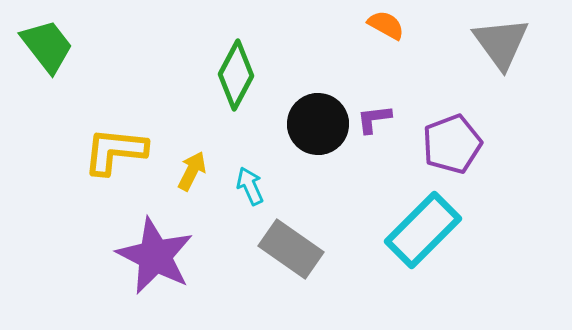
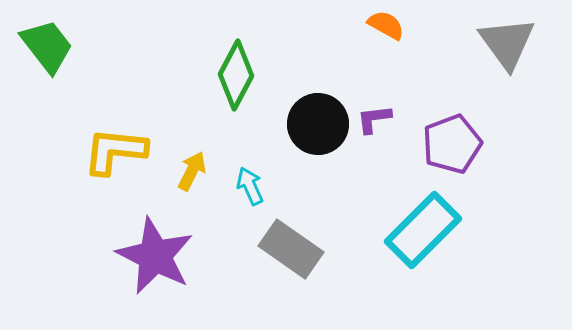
gray triangle: moved 6 px right
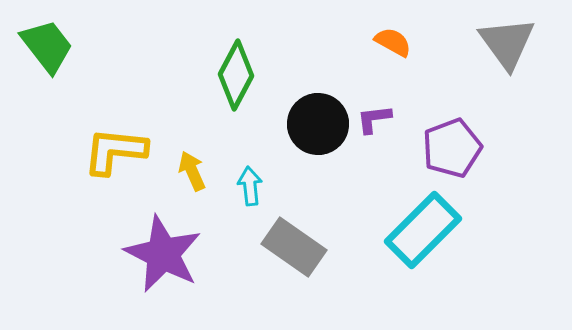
orange semicircle: moved 7 px right, 17 px down
purple pentagon: moved 4 px down
yellow arrow: rotated 51 degrees counterclockwise
cyan arrow: rotated 18 degrees clockwise
gray rectangle: moved 3 px right, 2 px up
purple star: moved 8 px right, 2 px up
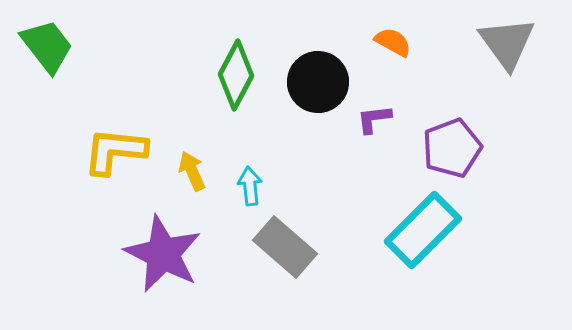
black circle: moved 42 px up
gray rectangle: moved 9 px left; rotated 6 degrees clockwise
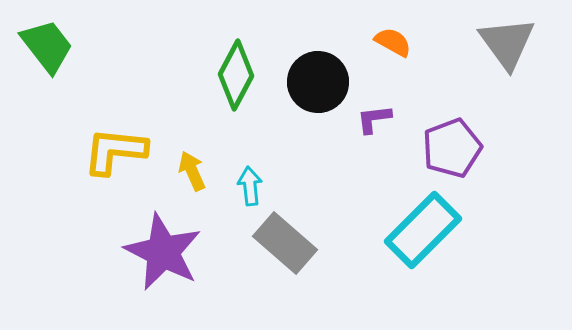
gray rectangle: moved 4 px up
purple star: moved 2 px up
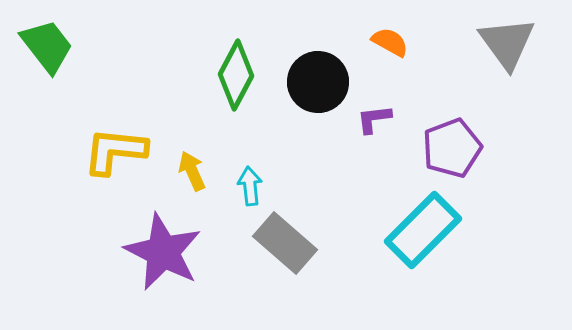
orange semicircle: moved 3 px left
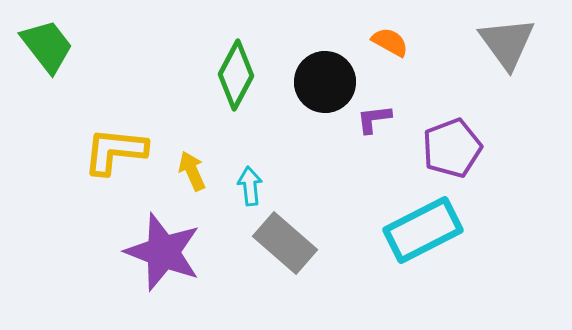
black circle: moved 7 px right
cyan rectangle: rotated 18 degrees clockwise
purple star: rotated 6 degrees counterclockwise
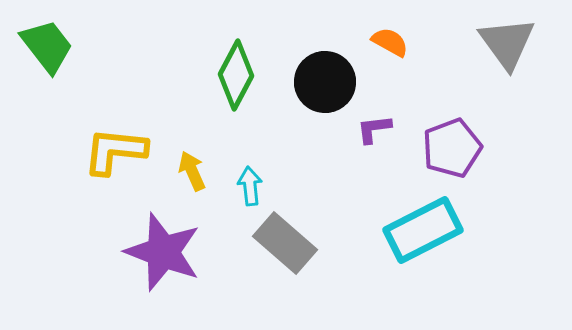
purple L-shape: moved 10 px down
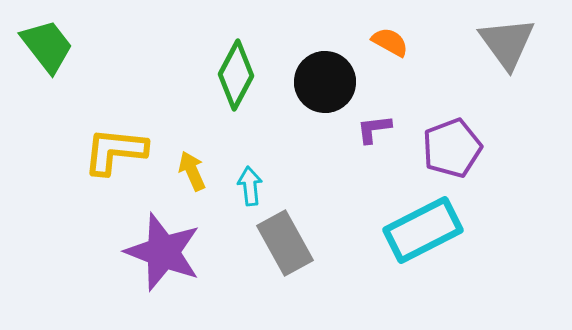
gray rectangle: rotated 20 degrees clockwise
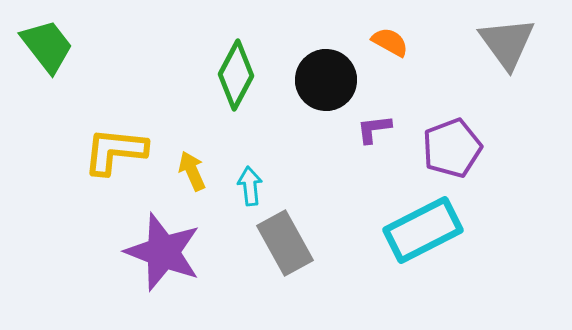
black circle: moved 1 px right, 2 px up
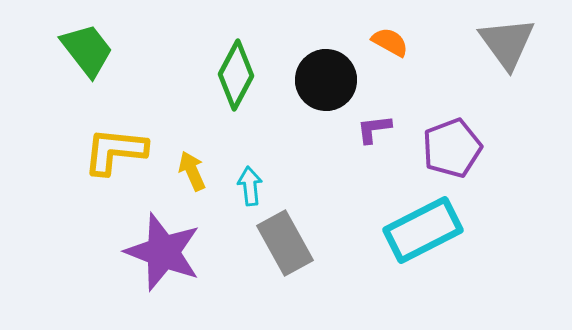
green trapezoid: moved 40 px right, 4 px down
